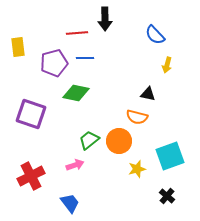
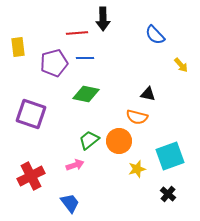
black arrow: moved 2 px left
yellow arrow: moved 14 px right; rotated 56 degrees counterclockwise
green diamond: moved 10 px right, 1 px down
black cross: moved 1 px right, 2 px up
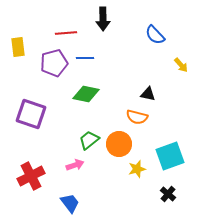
red line: moved 11 px left
orange circle: moved 3 px down
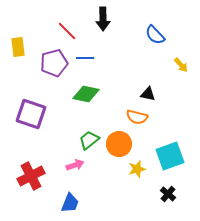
red line: moved 1 px right, 2 px up; rotated 50 degrees clockwise
blue trapezoid: rotated 60 degrees clockwise
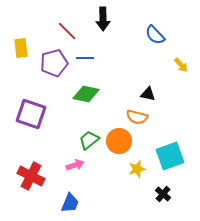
yellow rectangle: moved 3 px right, 1 px down
orange circle: moved 3 px up
red cross: rotated 36 degrees counterclockwise
black cross: moved 5 px left
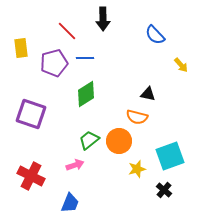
green diamond: rotated 44 degrees counterclockwise
black cross: moved 1 px right, 4 px up
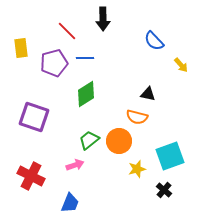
blue semicircle: moved 1 px left, 6 px down
purple square: moved 3 px right, 3 px down
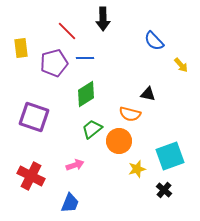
orange semicircle: moved 7 px left, 3 px up
green trapezoid: moved 3 px right, 11 px up
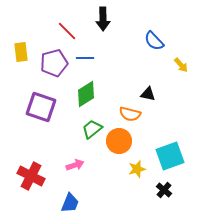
yellow rectangle: moved 4 px down
purple square: moved 7 px right, 10 px up
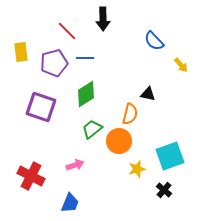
orange semicircle: rotated 90 degrees counterclockwise
